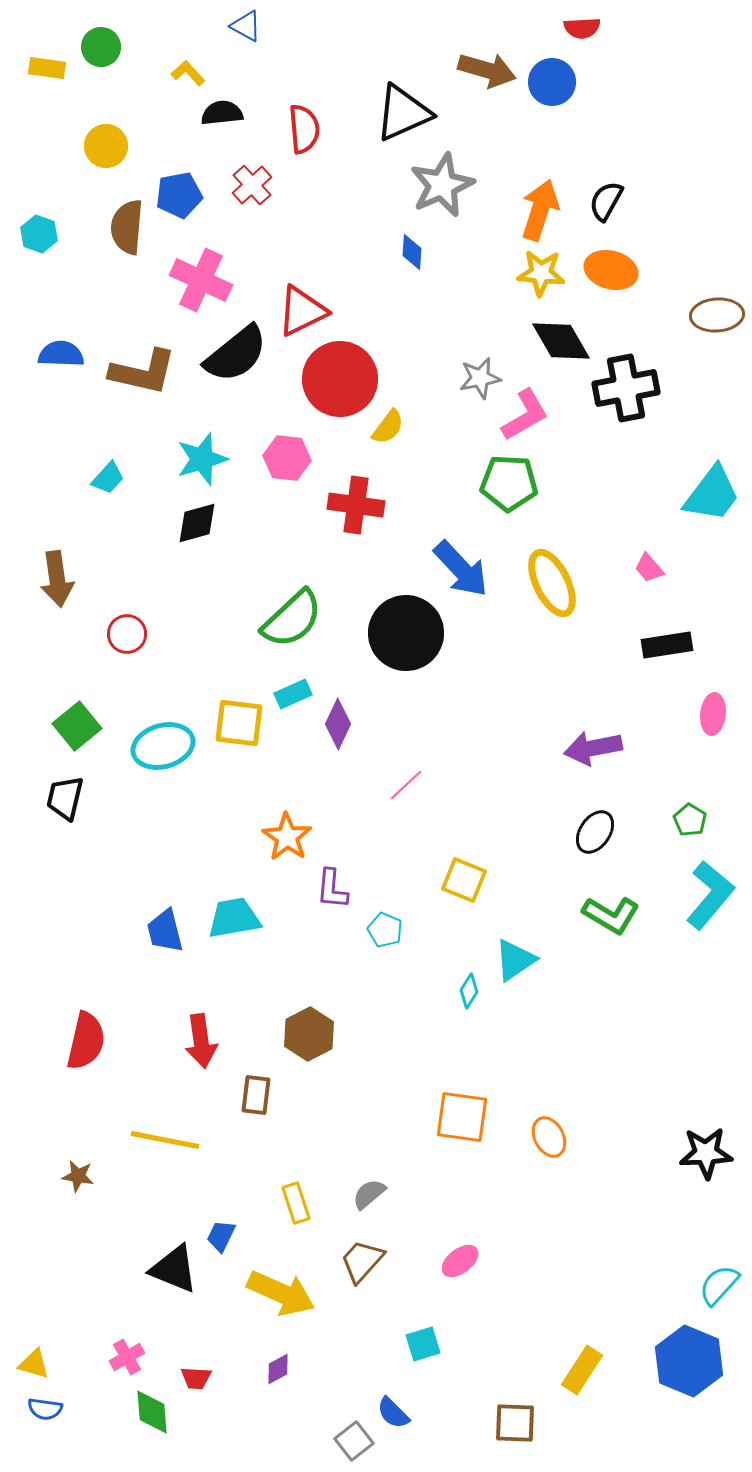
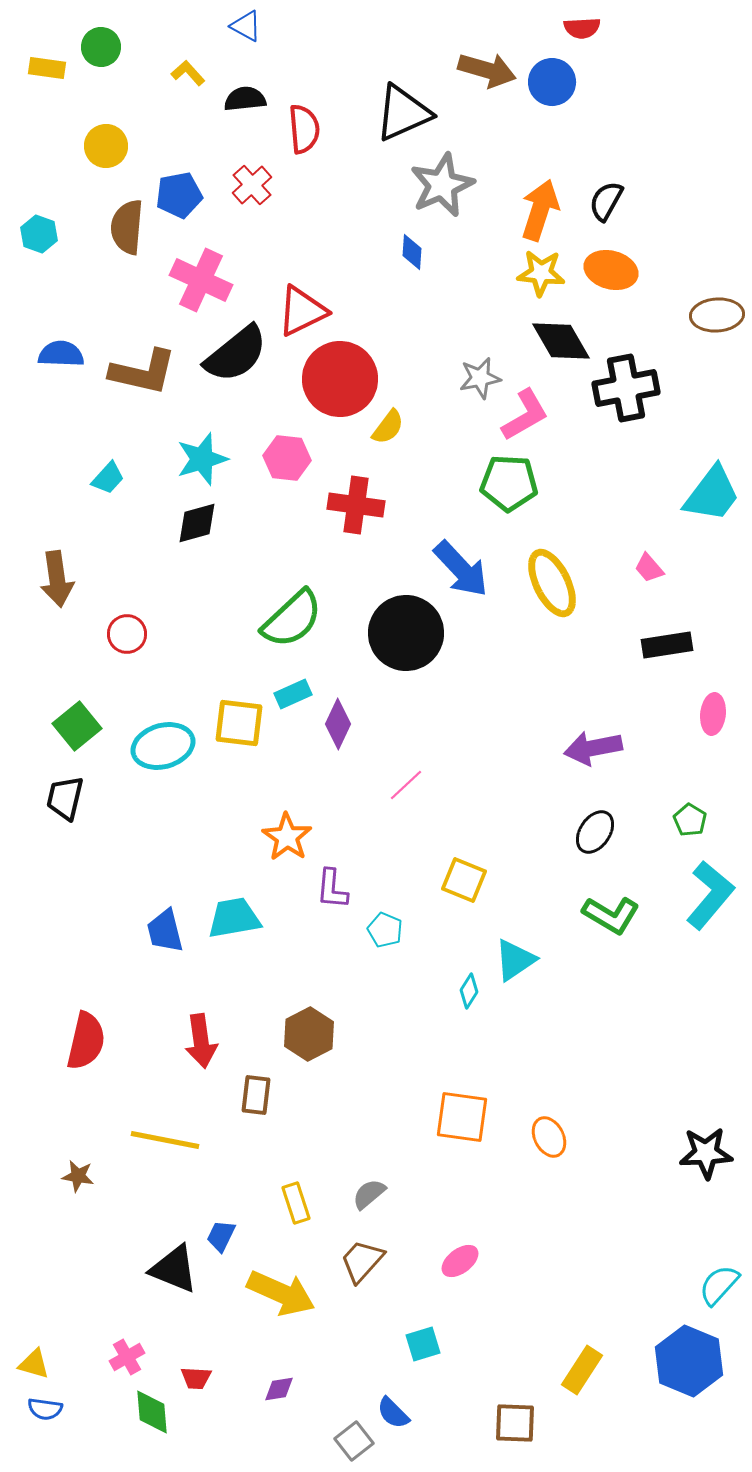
black semicircle at (222, 113): moved 23 px right, 14 px up
purple diamond at (278, 1369): moved 1 px right, 20 px down; rotated 20 degrees clockwise
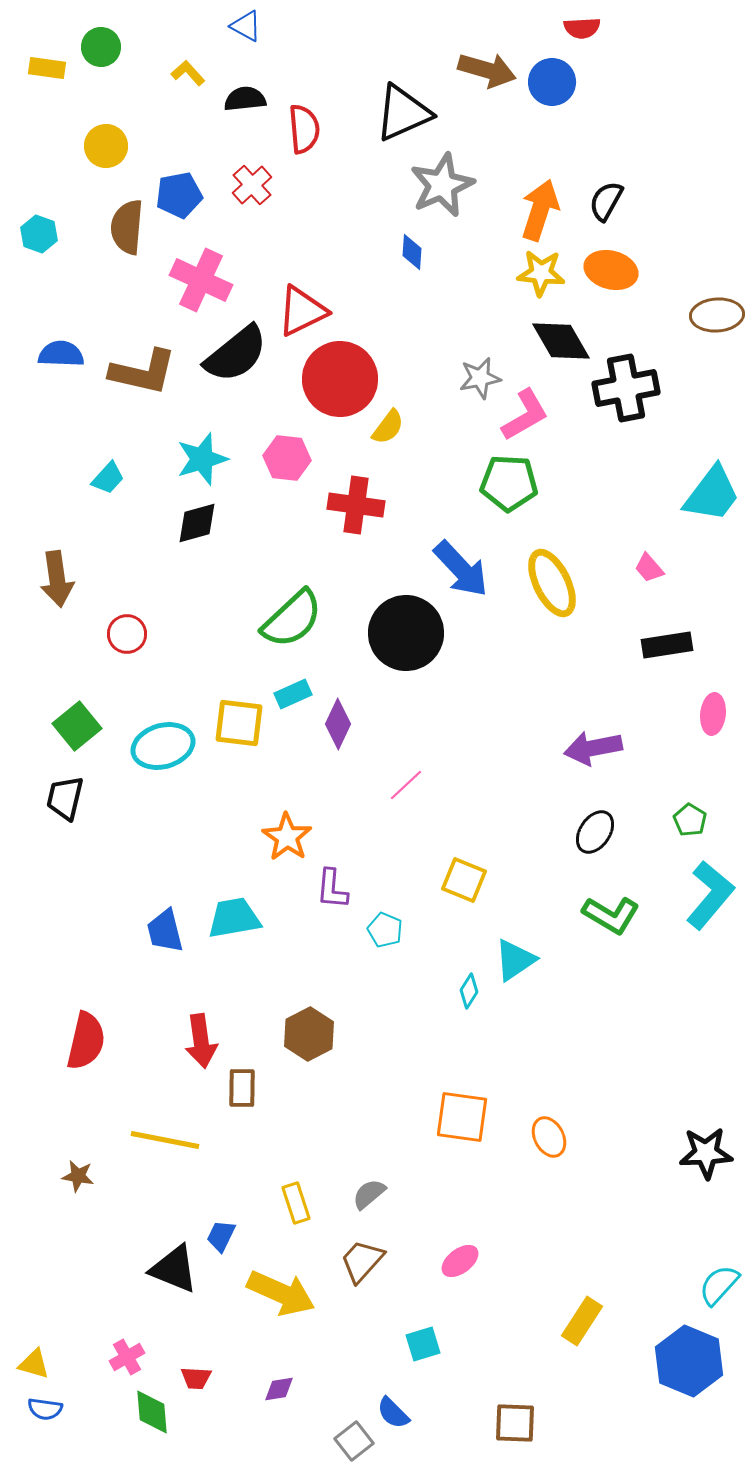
brown rectangle at (256, 1095): moved 14 px left, 7 px up; rotated 6 degrees counterclockwise
yellow rectangle at (582, 1370): moved 49 px up
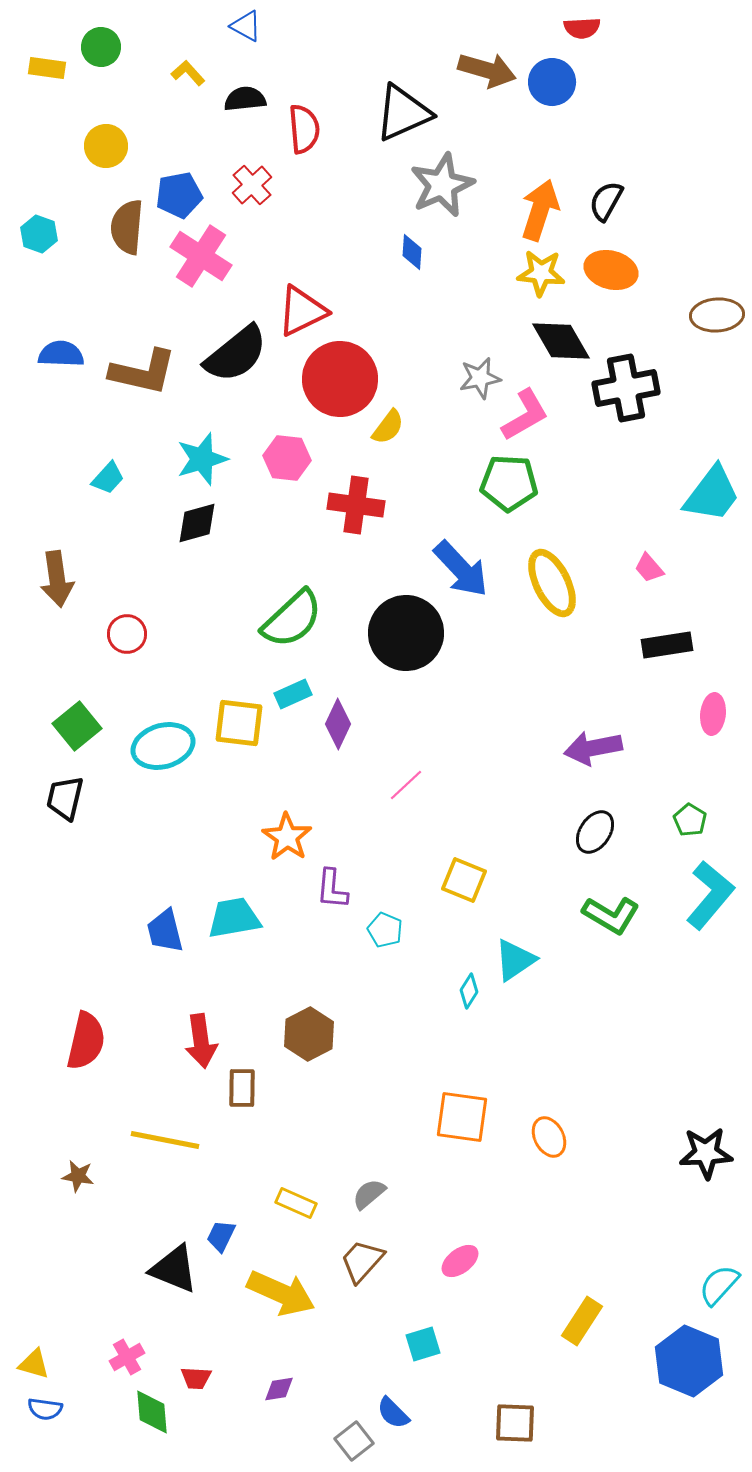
pink cross at (201, 280): moved 24 px up; rotated 8 degrees clockwise
yellow rectangle at (296, 1203): rotated 48 degrees counterclockwise
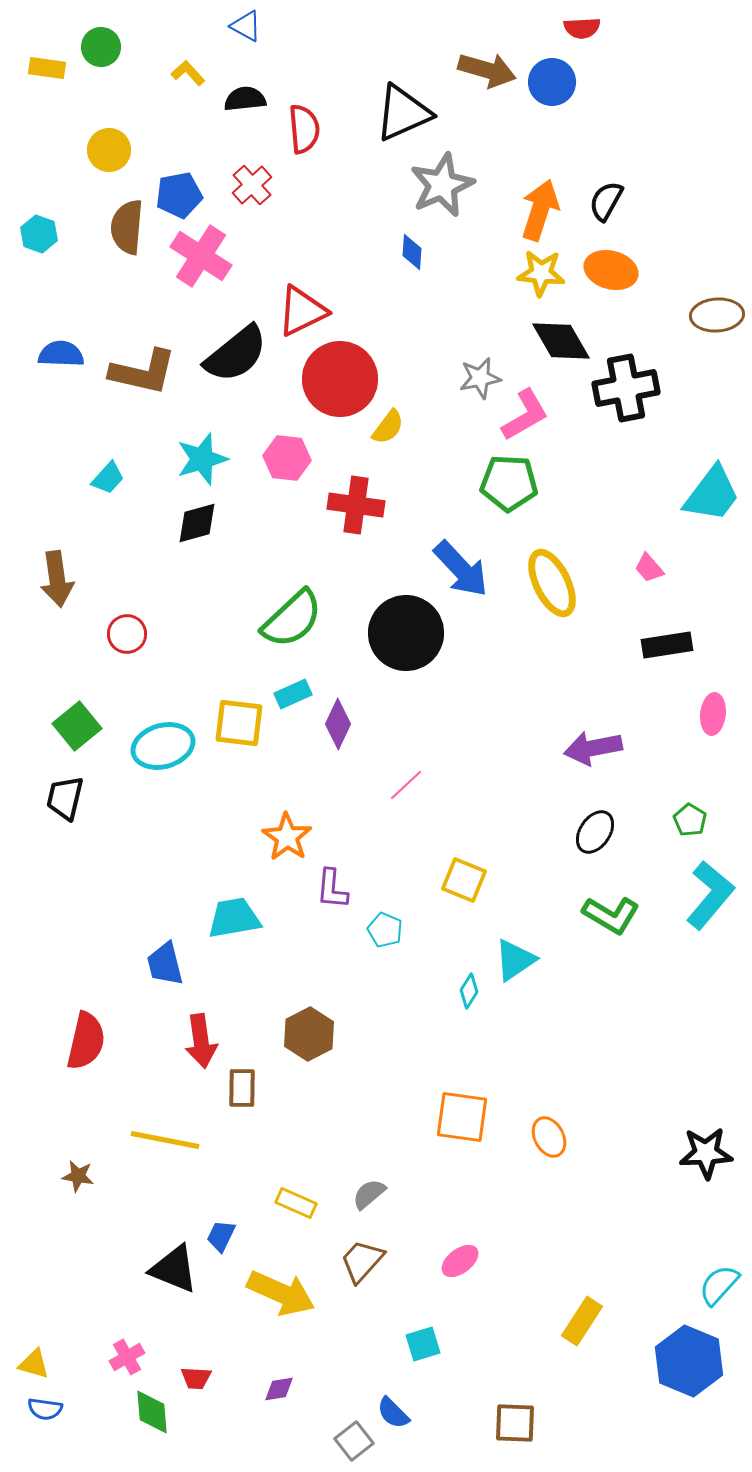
yellow circle at (106, 146): moved 3 px right, 4 px down
blue trapezoid at (165, 931): moved 33 px down
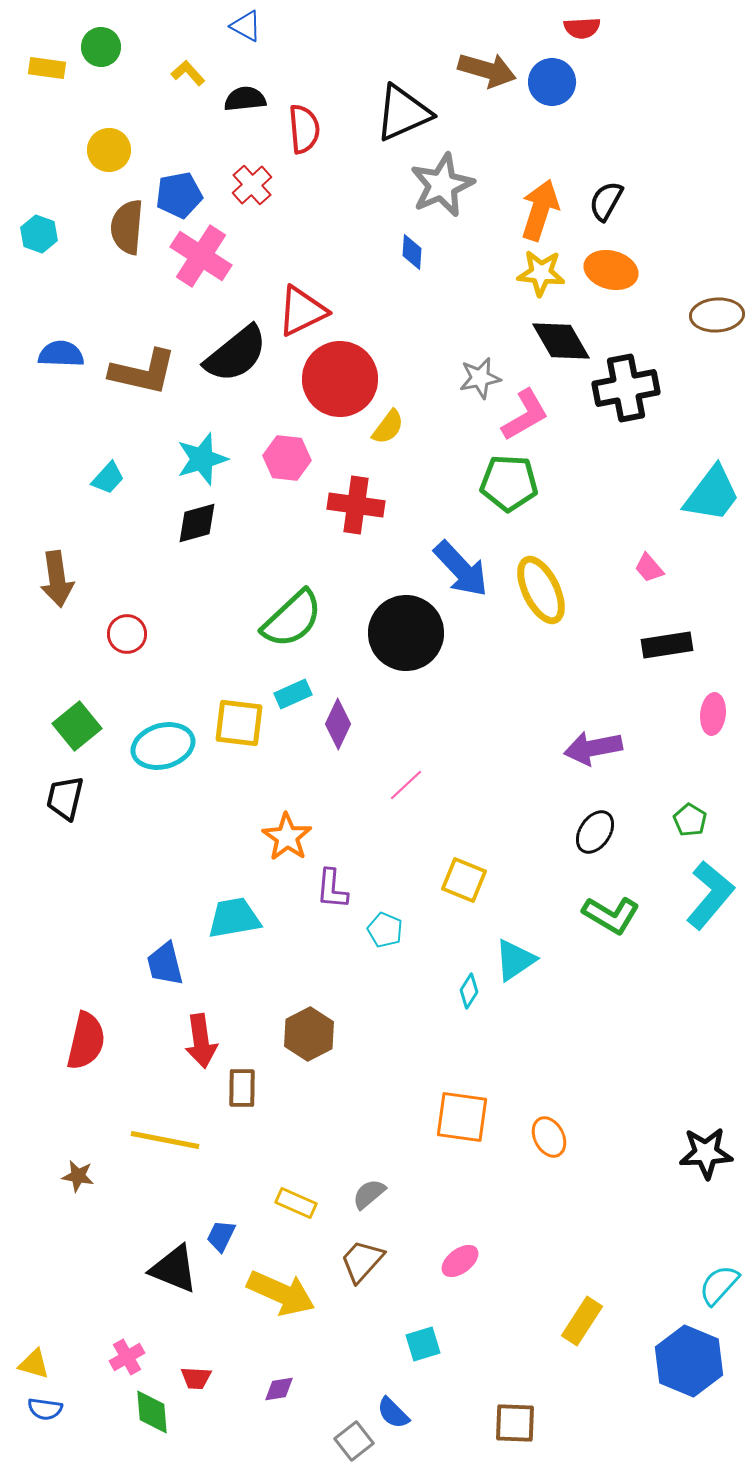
yellow ellipse at (552, 583): moved 11 px left, 7 px down
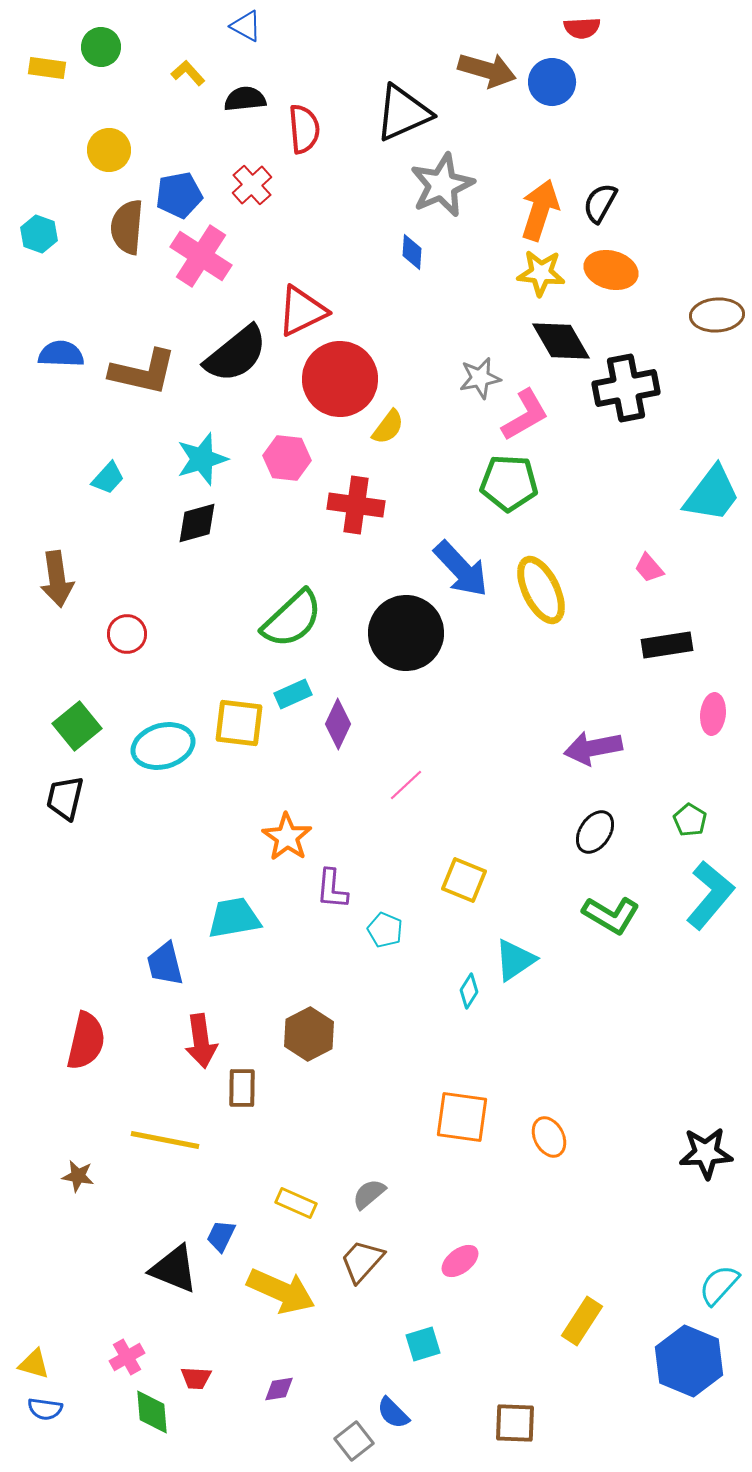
black semicircle at (606, 201): moved 6 px left, 2 px down
yellow arrow at (281, 1293): moved 2 px up
